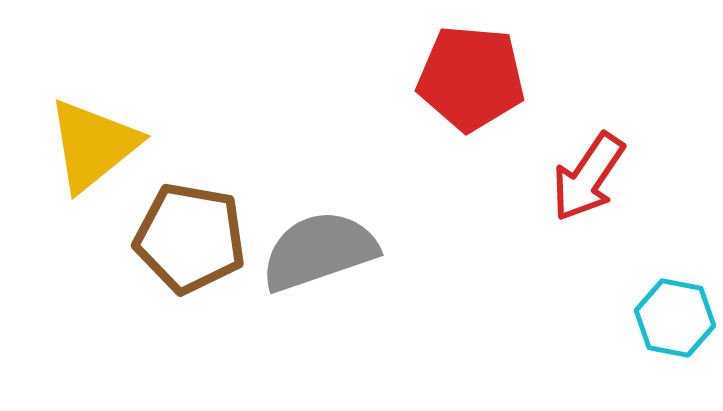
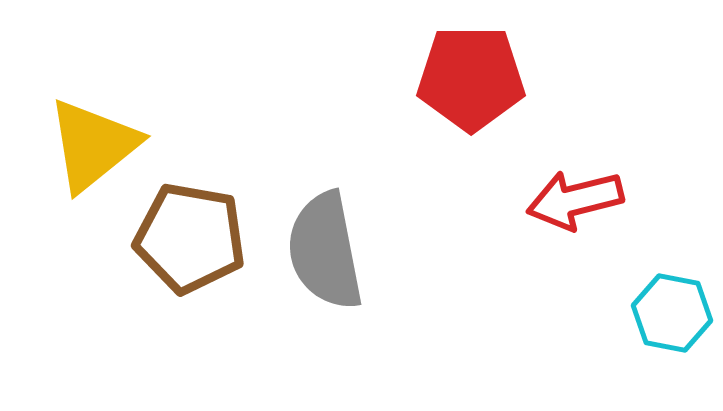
red pentagon: rotated 5 degrees counterclockwise
red arrow: moved 13 px left, 23 px down; rotated 42 degrees clockwise
gray semicircle: moved 6 px right; rotated 82 degrees counterclockwise
cyan hexagon: moved 3 px left, 5 px up
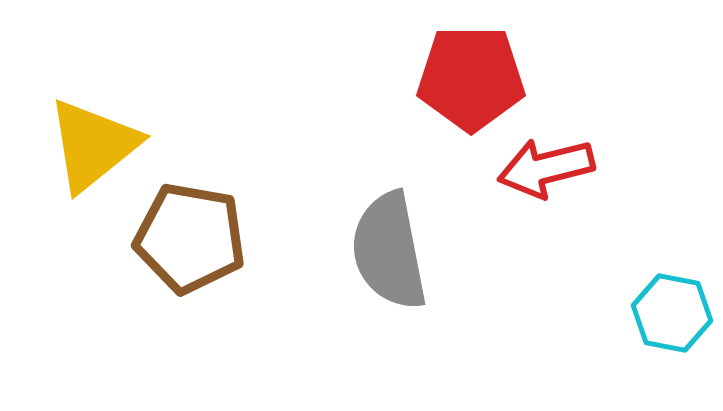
red arrow: moved 29 px left, 32 px up
gray semicircle: moved 64 px right
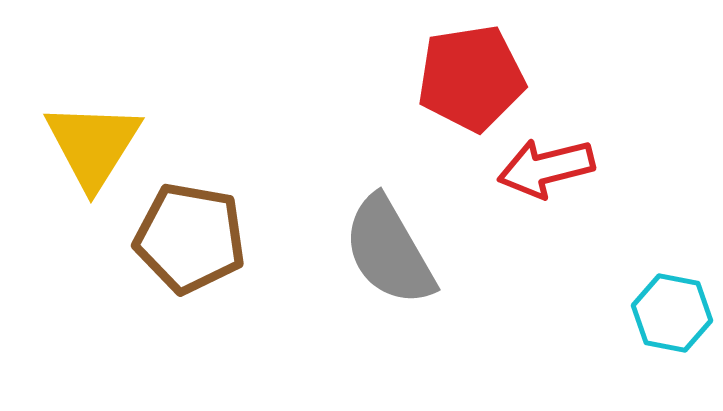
red pentagon: rotated 9 degrees counterclockwise
yellow triangle: rotated 19 degrees counterclockwise
gray semicircle: rotated 19 degrees counterclockwise
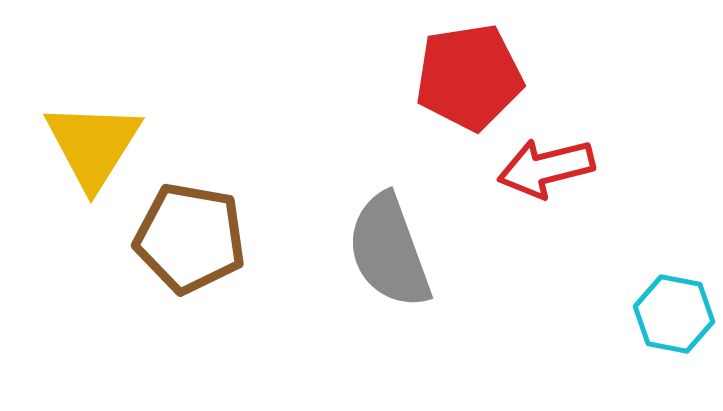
red pentagon: moved 2 px left, 1 px up
gray semicircle: rotated 10 degrees clockwise
cyan hexagon: moved 2 px right, 1 px down
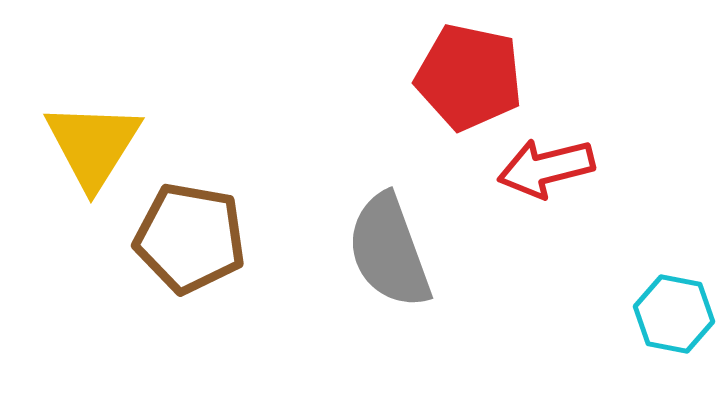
red pentagon: rotated 21 degrees clockwise
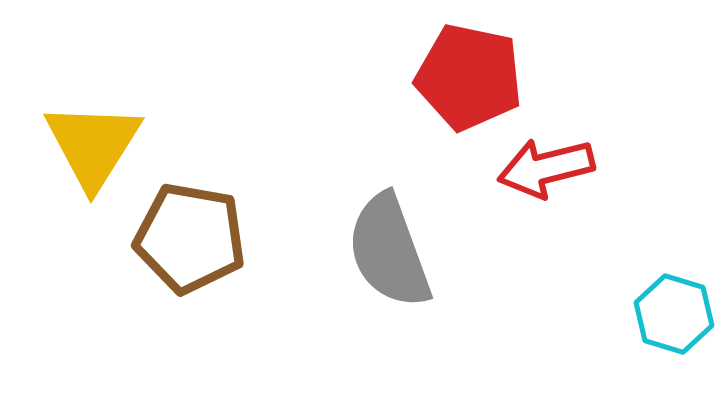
cyan hexagon: rotated 6 degrees clockwise
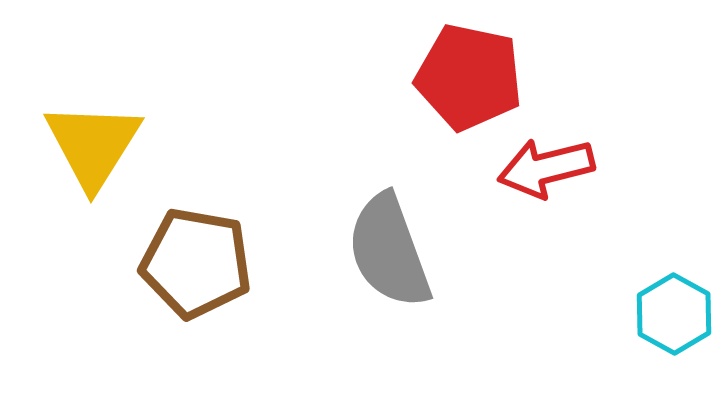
brown pentagon: moved 6 px right, 25 px down
cyan hexagon: rotated 12 degrees clockwise
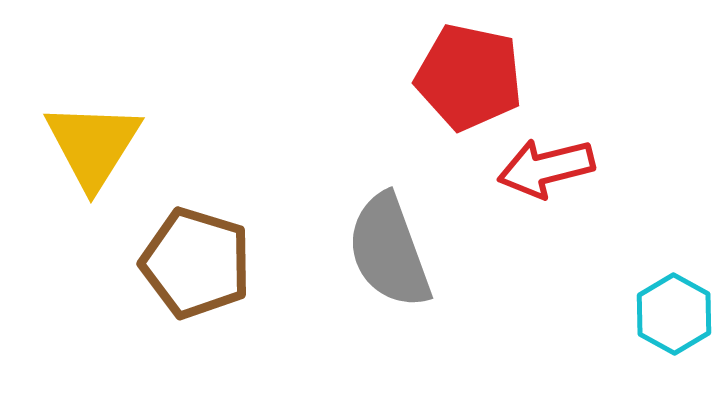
brown pentagon: rotated 7 degrees clockwise
